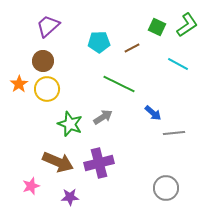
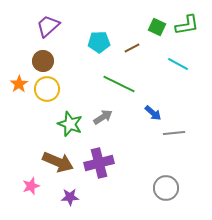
green L-shape: rotated 25 degrees clockwise
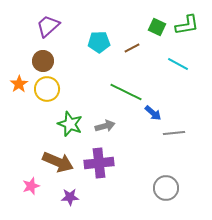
green line: moved 7 px right, 8 px down
gray arrow: moved 2 px right, 9 px down; rotated 18 degrees clockwise
purple cross: rotated 8 degrees clockwise
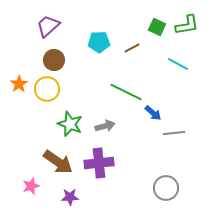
brown circle: moved 11 px right, 1 px up
brown arrow: rotated 12 degrees clockwise
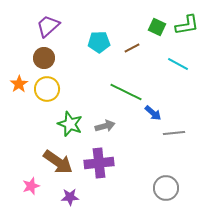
brown circle: moved 10 px left, 2 px up
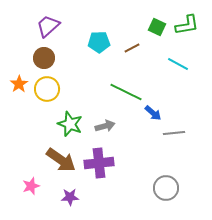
brown arrow: moved 3 px right, 2 px up
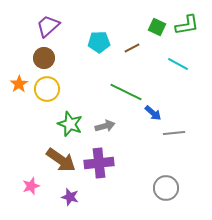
purple star: rotated 18 degrees clockwise
